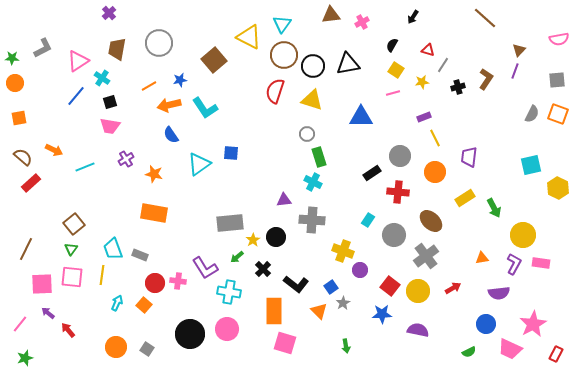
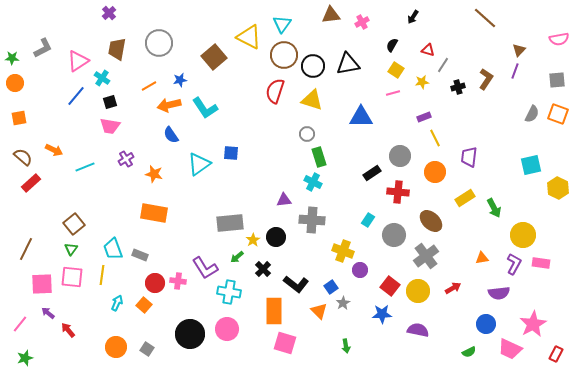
brown square at (214, 60): moved 3 px up
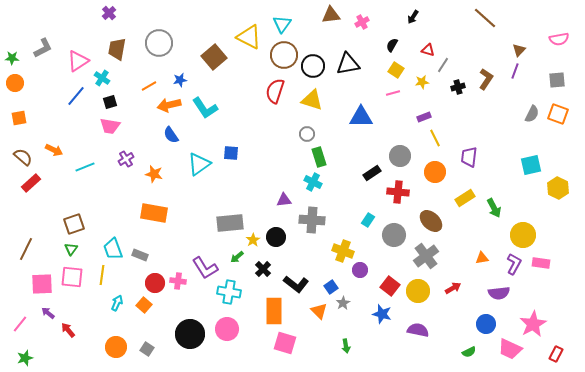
brown square at (74, 224): rotated 20 degrees clockwise
blue star at (382, 314): rotated 18 degrees clockwise
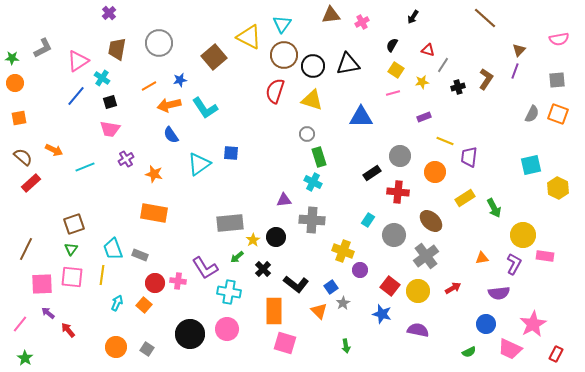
pink trapezoid at (110, 126): moved 3 px down
yellow line at (435, 138): moved 10 px right, 3 px down; rotated 42 degrees counterclockwise
pink rectangle at (541, 263): moved 4 px right, 7 px up
green star at (25, 358): rotated 21 degrees counterclockwise
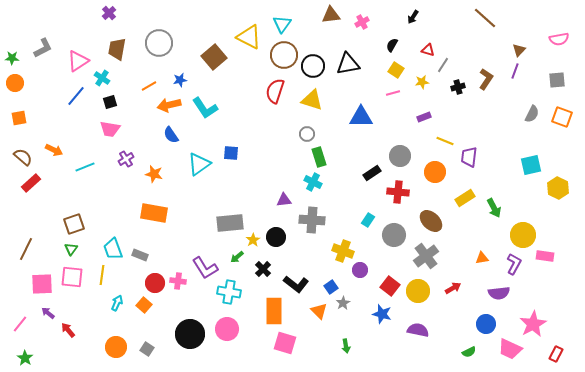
orange square at (558, 114): moved 4 px right, 3 px down
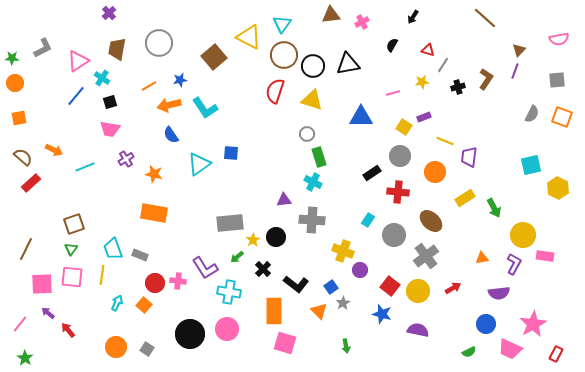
yellow square at (396, 70): moved 8 px right, 57 px down
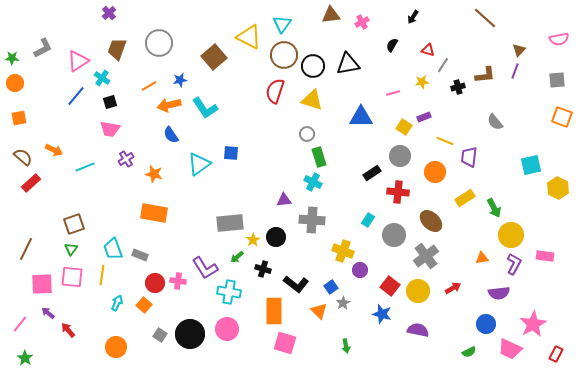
brown trapezoid at (117, 49): rotated 10 degrees clockwise
brown L-shape at (486, 79): moved 1 px left, 4 px up; rotated 50 degrees clockwise
gray semicircle at (532, 114): moved 37 px left, 8 px down; rotated 114 degrees clockwise
yellow circle at (523, 235): moved 12 px left
black cross at (263, 269): rotated 28 degrees counterclockwise
gray square at (147, 349): moved 13 px right, 14 px up
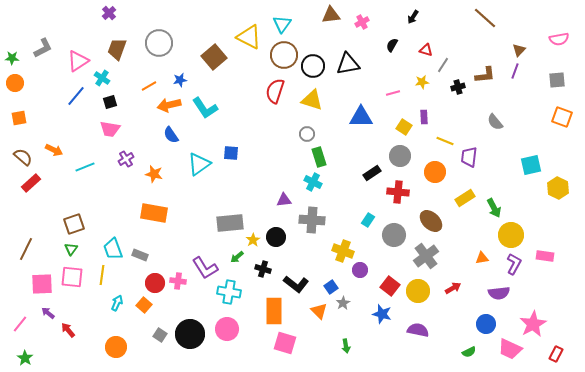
red triangle at (428, 50): moved 2 px left
purple rectangle at (424, 117): rotated 72 degrees counterclockwise
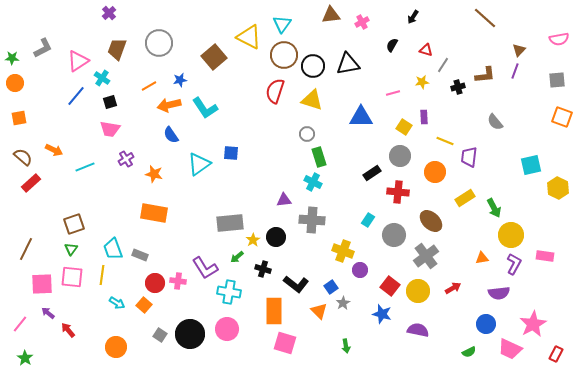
cyan arrow at (117, 303): rotated 98 degrees clockwise
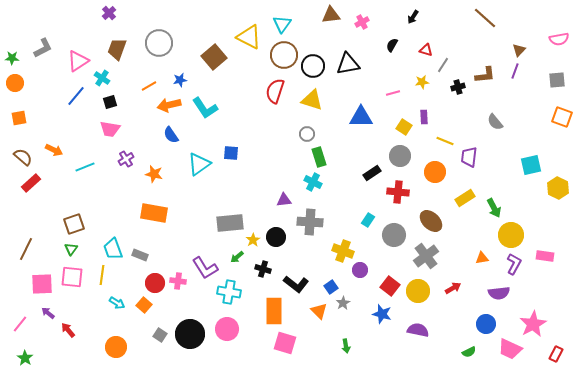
gray cross at (312, 220): moved 2 px left, 2 px down
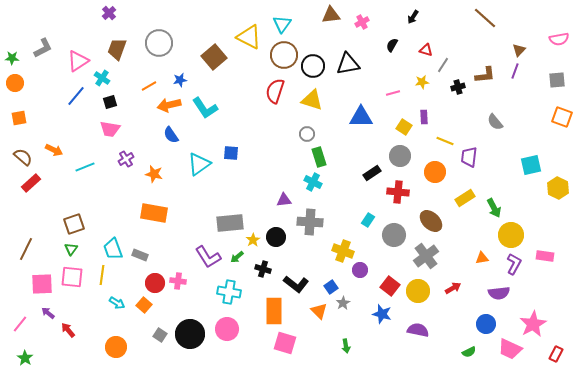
purple L-shape at (205, 268): moved 3 px right, 11 px up
